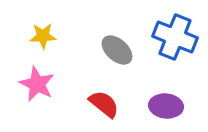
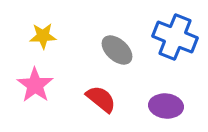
pink star: moved 2 px left, 1 px down; rotated 9 degrees clockwise
red semicircle: moved 3 px left, 5 px up
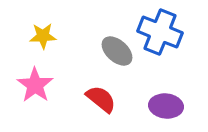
blue cross: moved 15 px left, 5 px up
gray ellipse: moved 1 px down
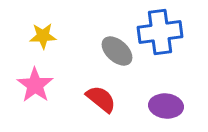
blue cross: rotated 30 degrees counterclockwise
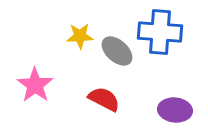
blue cross: rotated 12 degrees clockwise
yellow star: moved 37 px right
red semicircle: moved 3 px right; rotated 12 degrees counterclockwise
purple ellipse: moved 9 px right, 4 px down
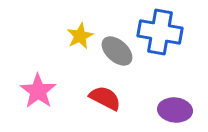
blue cross: rotated 6 degrees clockwise
yellow star: rotated 24 degrees counterclockwise
pink star: moved 3 px right, 6 px down
red semicircle: moved 1 px right, 1 px up
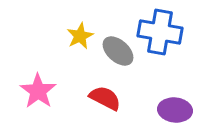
gray ellipse: moved 1 px right
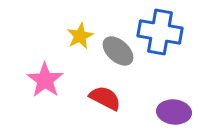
pink star: moved 7 px right, 11 px up
purple ellipse: moved 1 px left, 2 px down
